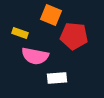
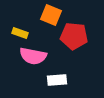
pink semicircle: moved 2 px left
white rectangle: moved 2 px down
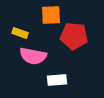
orange square: rotated 25 degrees counterclockwise
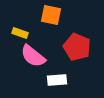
orange square: rotated 15 degrees clockwise
red pentagon: moved 3 px right, 11 px down; rotated 16 degrees clockwise
pink semicircle: rotated 28 degrees clockwise
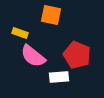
red pentagon: moved 8 px down
white rectangle: moved 2 px right, 3 px up
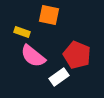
orange square: moved 2 px left
yellow rectangle: moved 2 px right, 1 px up
white rectangle: rotated 30 degrees counterclockwise
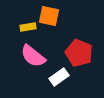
orange square: moved 1 px down
yellow rectangle: moved 6 px right, 5 px up; rotated 28 degrees counterclockwise
red pentagon: moved 2 px right, 2 px up
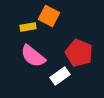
orange square: rotated 15 degrees clockwise
white rectangle: moved 1 px right, 1 px up
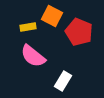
orange square: moved 3 px right
red pentagon: moved 21 px up
white rectangle: moved 3 px right, 5 px down; rotated 24 degrees counterclockwise
